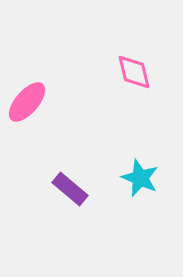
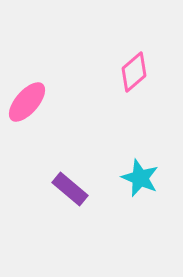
pink diamond: rotated 63 degrees clockwise
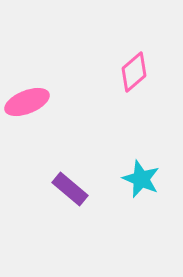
pink ellipse: rotated 27 degrees clockwise
cyan star: moved 1 px right, 1 px down
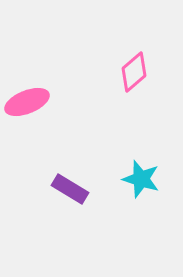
cyan star: rotated 6 degrees counterclockwise
purple rectangle: rotated 9 degrees counterclockwise
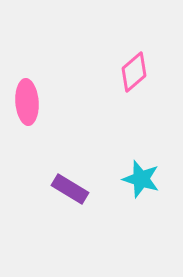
pink ellipse: rotated 72 degrees counterclockwise
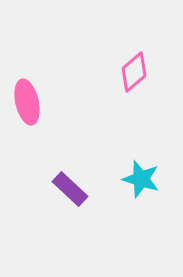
pink ellipse: rotated 9 degrees counterclockwise
purple rectangle: rotated 12 degrees clockwise
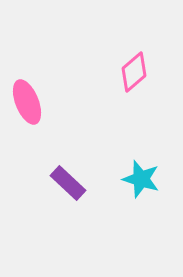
pink ellipse: rotated 9 degrees counterclockwise
purple rectangle: moved 2 px left, 6 px up
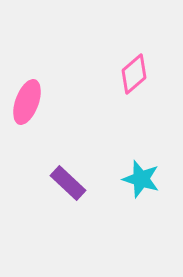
pink diamond: moved 2 px down
pink ellipse: rotated 42 degrees clockwise
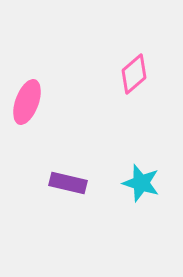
cyan star: moved 4 px down
purple rectangle: rotated 30 degrees counterclockwise
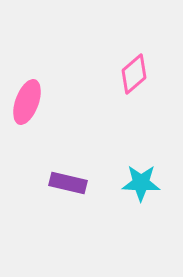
cyan star: rotated 15 degrees counterclockwise
